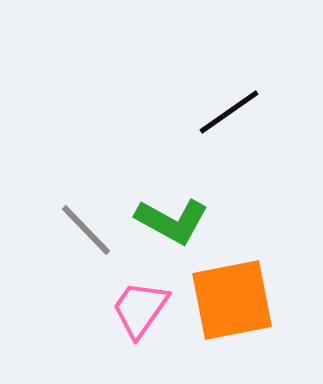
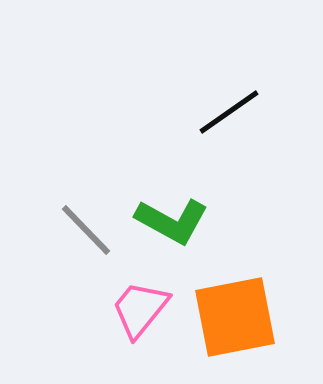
orange square: moved 3 px right, 17 px down
pink trapezoid: rotated 4 degrees clockwise
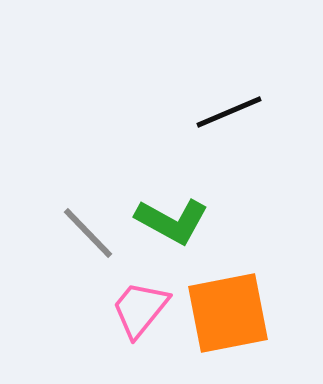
black line: rotated 12 degrees clockwise
gray line: moved 2 px right, 3 px down
orange square: moved 7 px left, 4 px up
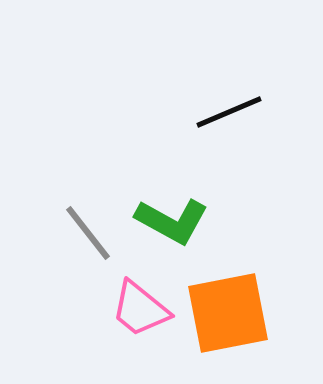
gray line: rotated 6 degrees clockwise
pink trapezoid: rotated 90 degrees counterclockwise
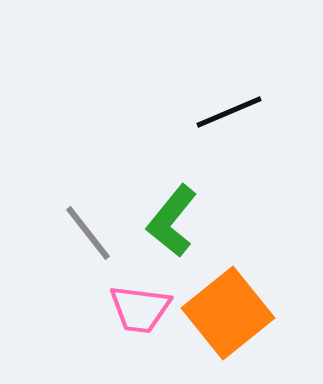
green L-shape: rotated 100 degrees clockwise
pink trapezoid: rotated 32 degrees counterclockwise
orange square: rotated 28 degrees counterclockwise
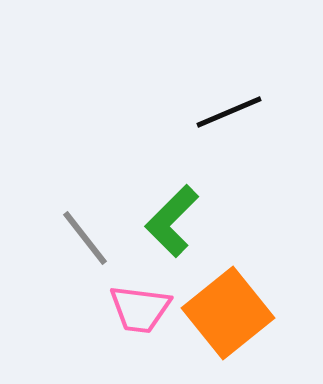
green L-shape: rotated 6 degrees clockwise
gray line: moved 3 px left, 5 px down
